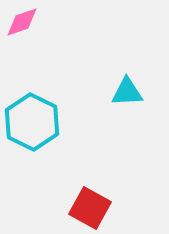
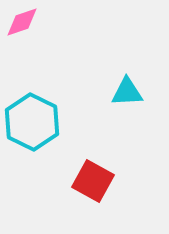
red square: moved 3 px right, 27 px up
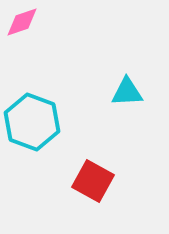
cyan hexagon: rotated 6 degrees counterclockwise
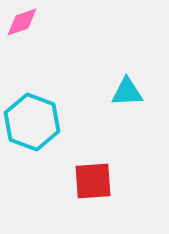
red square: rotated 33 degrees counterclockwise
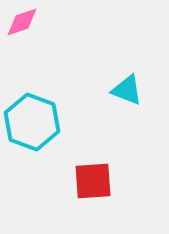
cyan triangle: moved 2 px up; rotated 24 degrees clockwise
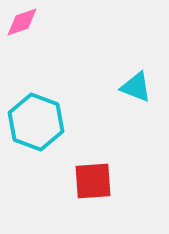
cyan triangle: moved 9 px right, 3 px up
cyan hexagon: moved 4 px right
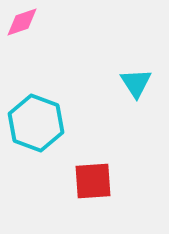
cyan triangle: moved 4 px up; rotated 36 degrees clockwise
cyan hexagon: moved 1 px down
